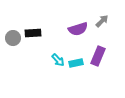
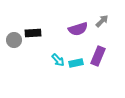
gray circle: moved 1 px right, 2 px down
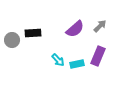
gray arrow: moved 2 px left, 5 px down
purple semicircle: moved 3 px left; rotated 24 degrees counterclockwise
gray circle: moved 2 px left
cyan rectangle: moved 1 px right, 1 px down
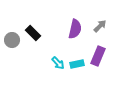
purple semicircle: rotated 36 degrees counterclockwise
black rectangle: rotated 49 degrees clockwise
cyan arrow: moved 3 px down
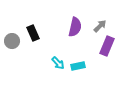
purple semicircle: moved 2 px up
black rectangle: rotated 21 degrees clockwise
gray circle: moved 1 px down
purple rectangle: moved 9 px right, 10 px up
cyan rectangle: moved 1 px right, 2 px down
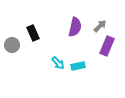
gray circle: moved 4 px down
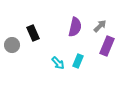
cyan rectangle: moved 5 px up; rotated 56 degrees counterclockwise
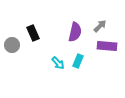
purple semicircle: moved 5 px down
purple rectangle: rotated 72 degrees clockwise
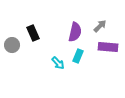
purple rectangle: moved 1 px right, 1 px down
cyan rectangle: moved 5 px up
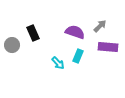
purple semicircle: rotated 84 degrees counterclockwise
